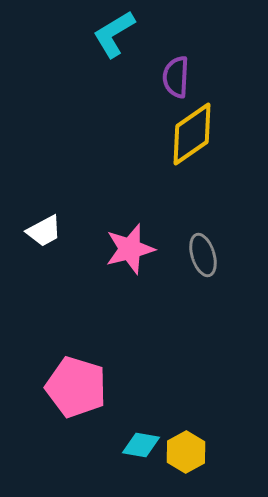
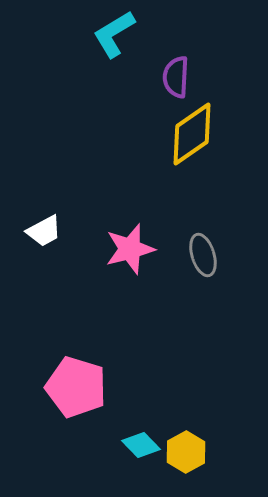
cyan diamond: rotated 36 degrees clockwise
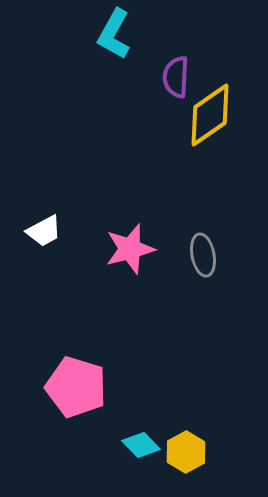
cyan L-shape: rotated 30 degrees counterclockwise
yellow diamond: moved 18 px right, 19 px up
gray ellipse: rotated 6 degrees clockwise
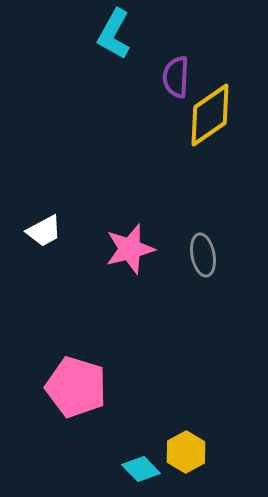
cyan diamond: moved 24 px down
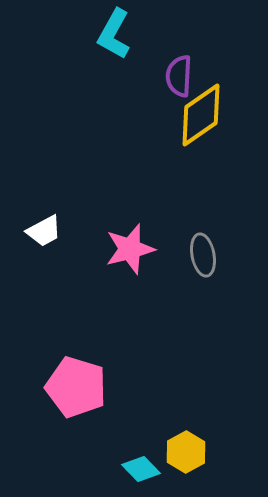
purple semicircle: moved 3 px right, 1 px up
yellow diamond: moved 9 px left
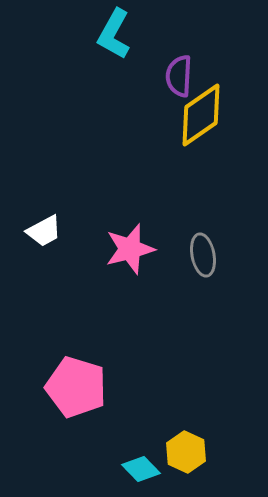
yellow hexagon: rotated 6 degrees counterclockwise
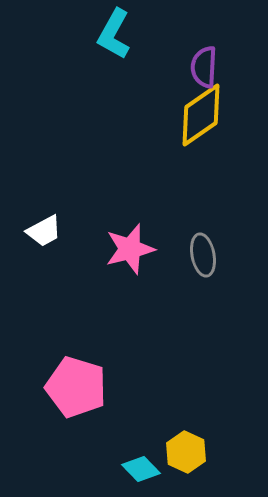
purple semicircle: moved 25 px right, 9 px up
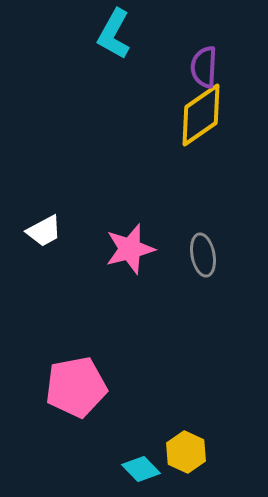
pink pentagon: rotated 28 degrees counterclockwise
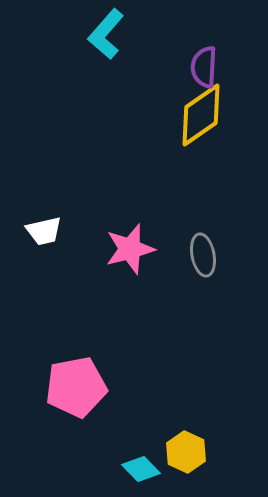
cyan L-shape: moved 8 px left; rotated 12 degrees clockwise
white trapezoid: rotated 15 degrees clockwise
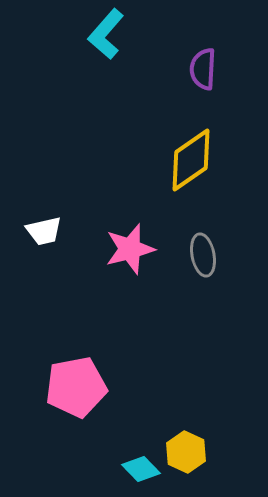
purple semicircle: moved 1 px left, 2 px down
yellow diamond: moved 10 px left, 45 px down
